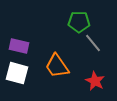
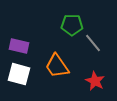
green pentagon: moved 7 px left, 3 px down
white square: moved 2 px right, 1 px down
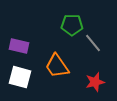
white square: moved 1 px right, 3 px down
red star: moved 1 px down; rotated 30 degrees clockwise
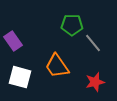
purple rectangle: moved 6 px left, 5 px up; rotated 42 degrees clockwise
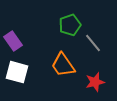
green pentagon: moved 2 px left; rotated 20 degrees counterclockwise
orange trapezoid: moved 6 px right, 1 px up
white square: moved 3 px left, 5 px up
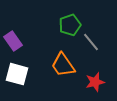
gray line: moved 2 px left, 1 px up
white square: moved 2 px down
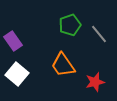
gray line: moved 8 px right, 8 px up
white square: rotated 25 degrees clockwise
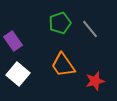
green pentagon: moved 10 px left, 2 px up
gray line: moved 9 px left, 5 px up
white square: moved 1 px right
red star: moved 1 px up
